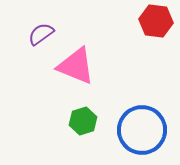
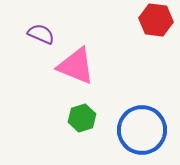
red hexagon: moved 1 px up
purple semicircle: rotated 60 degrees clockwise
green hexagon: moved 1 px left, 3 px up
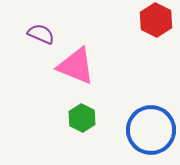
red hexagon: rotated 20 degrees clockwise
green hexagon: rotated 16 degrees counterclockwise
blue circle: moved 9 px right
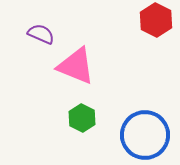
blue circle: moved 6 px left, 5 px down
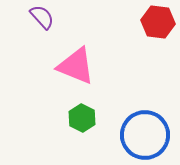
red hexagon: moved 2 px right, 2 px down; rotated 20 degrees counterclockwise
purple semicircle: moved 1 px right, 17 px up; rotated 24 degrees clockwise
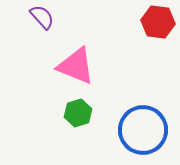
green hexagon: moved 4 px left, 5 px up; rotated 16 degrees clockwise
blue circle: moved 2 px left, 5 px up
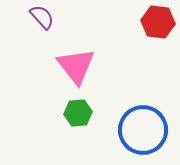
pink triangle: rotated 30 degrees clockwise
green hexagon: rotated 12 degrees clockwise
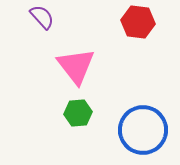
red hexagon: moved 20 px left
